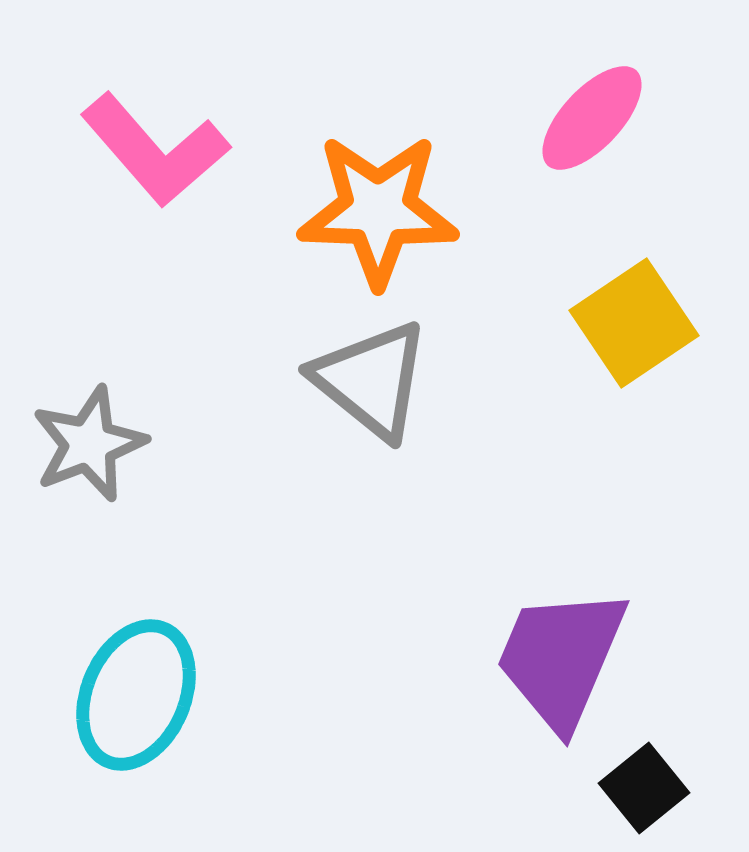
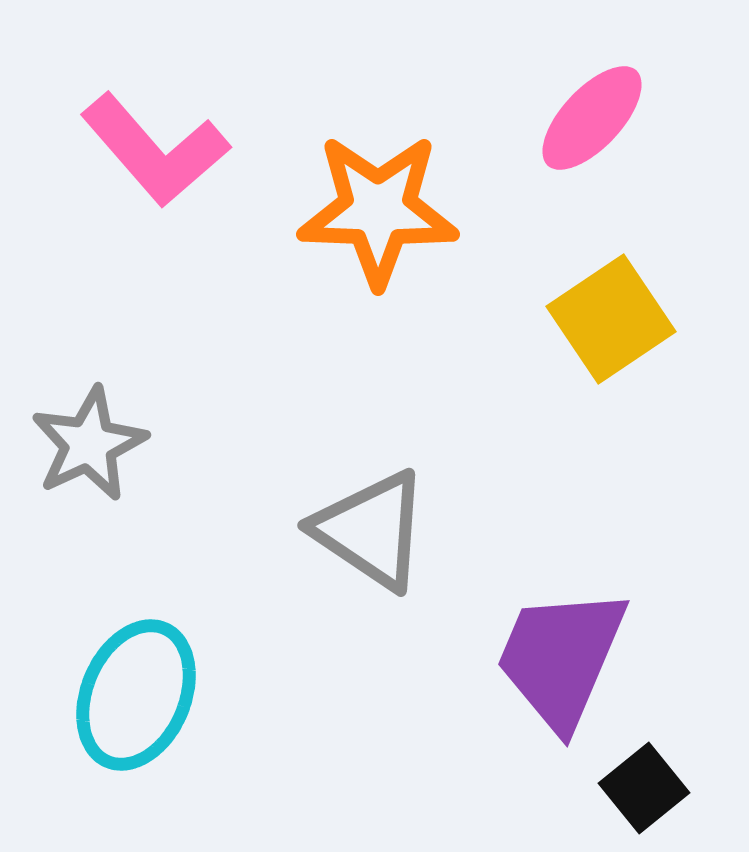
yellow square: moved 23 px left, 4 px up
gray triangle: moved 150 px down; rotated 5 degrees counterclockwise
gray star: rotated 4 degrees counterclockwise
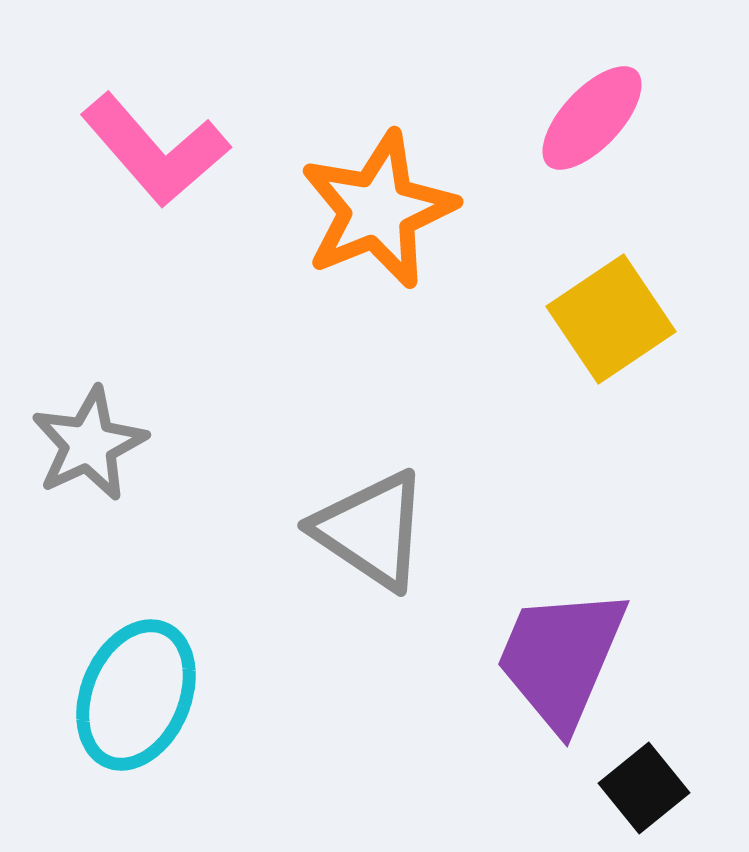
orange star: rotated 24 degrees counterclockwise
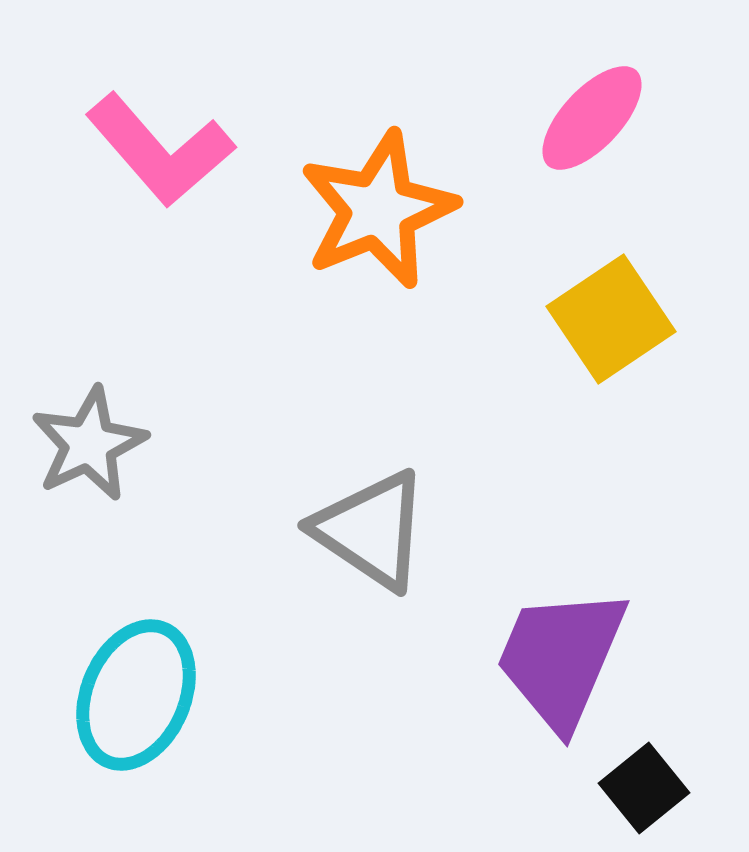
pink L-shape: moved 5 px right
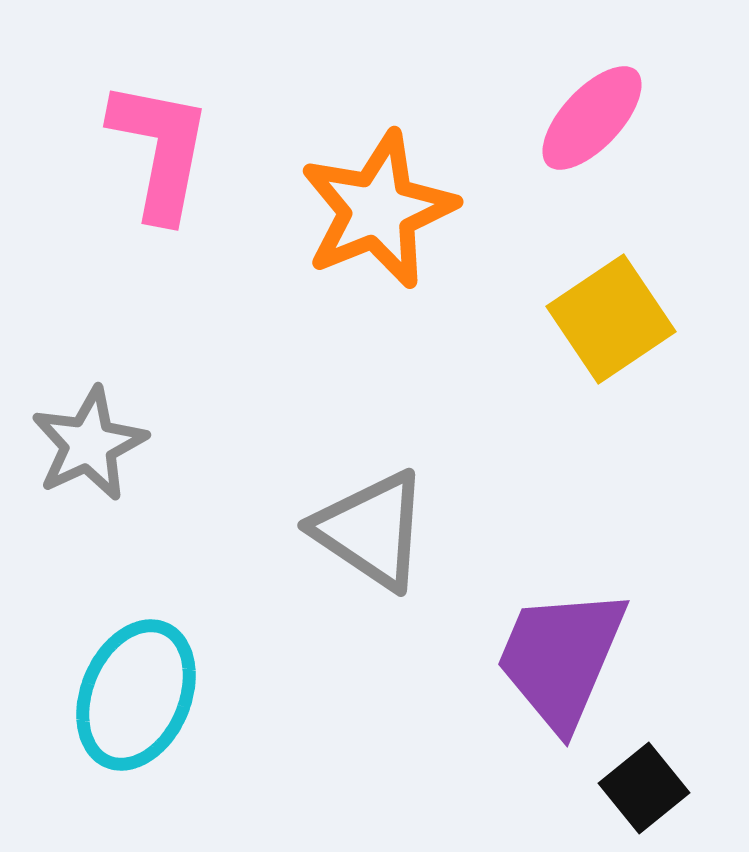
pink L-shape: rotated 128 degrees counterclockwise
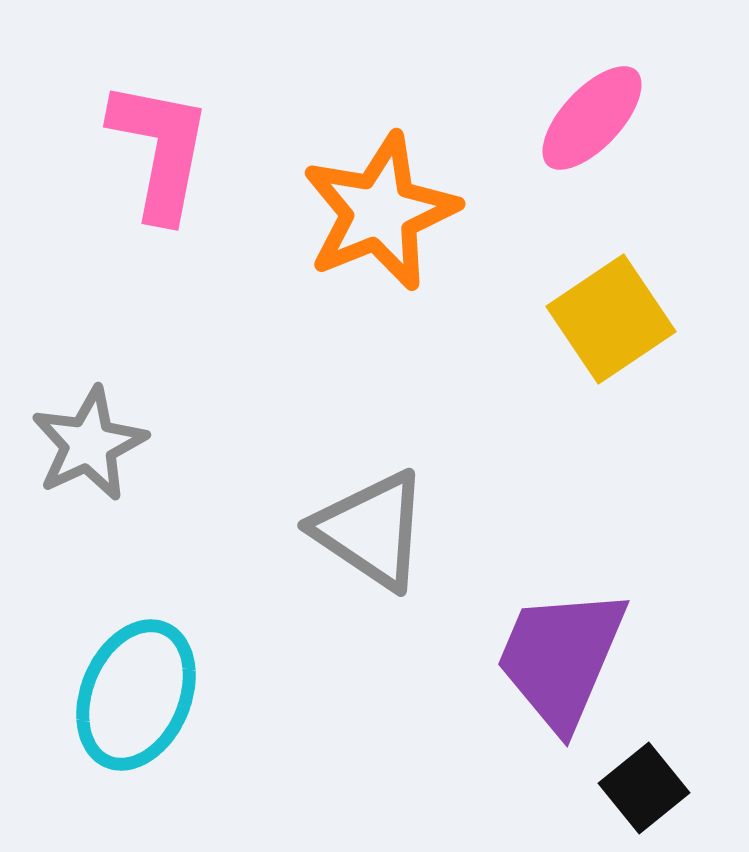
orange star: moved 2 px right, 2 px down
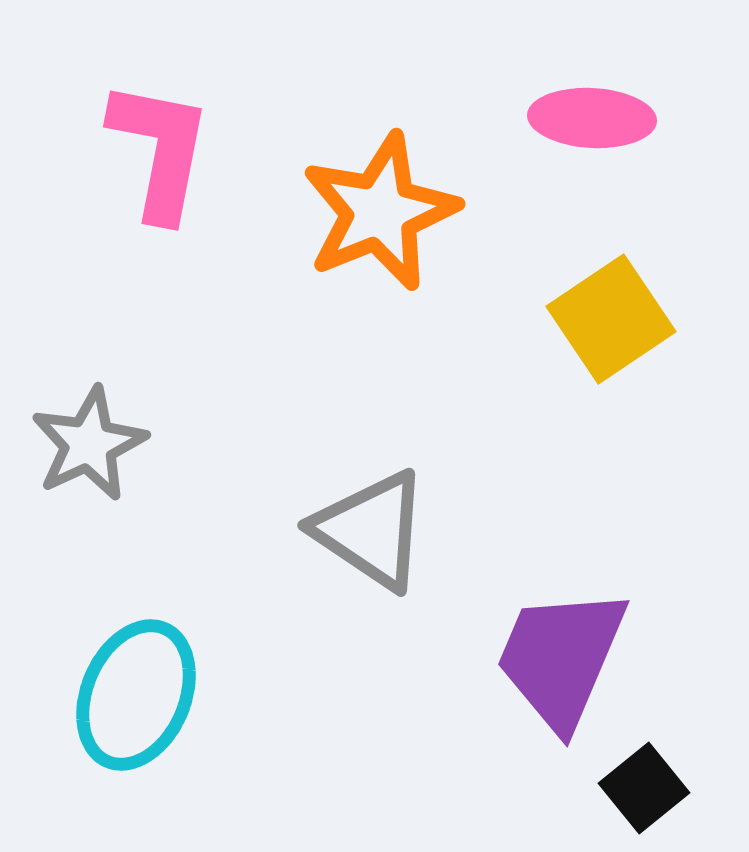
pink ellipse: rotated 50 degrees clockwise
